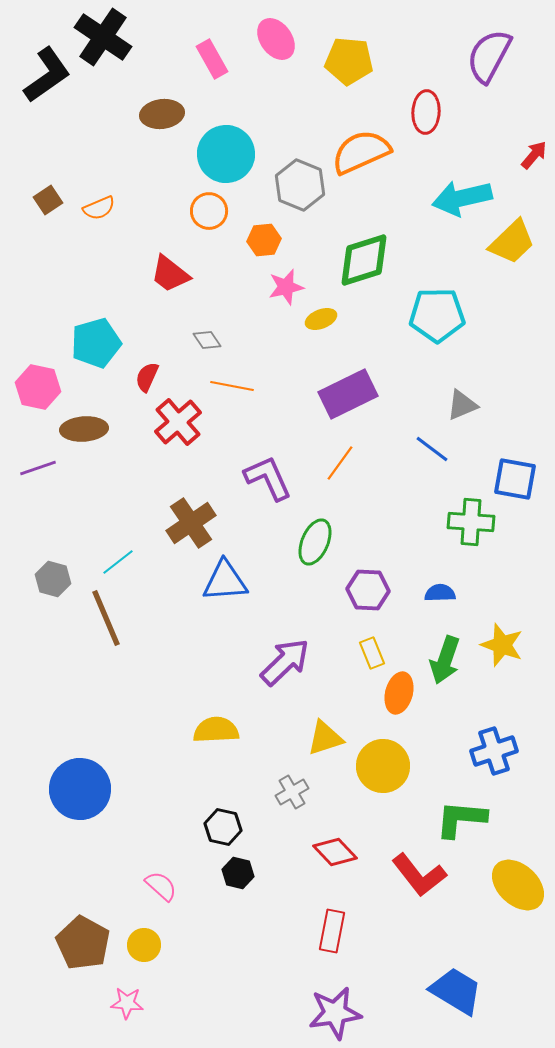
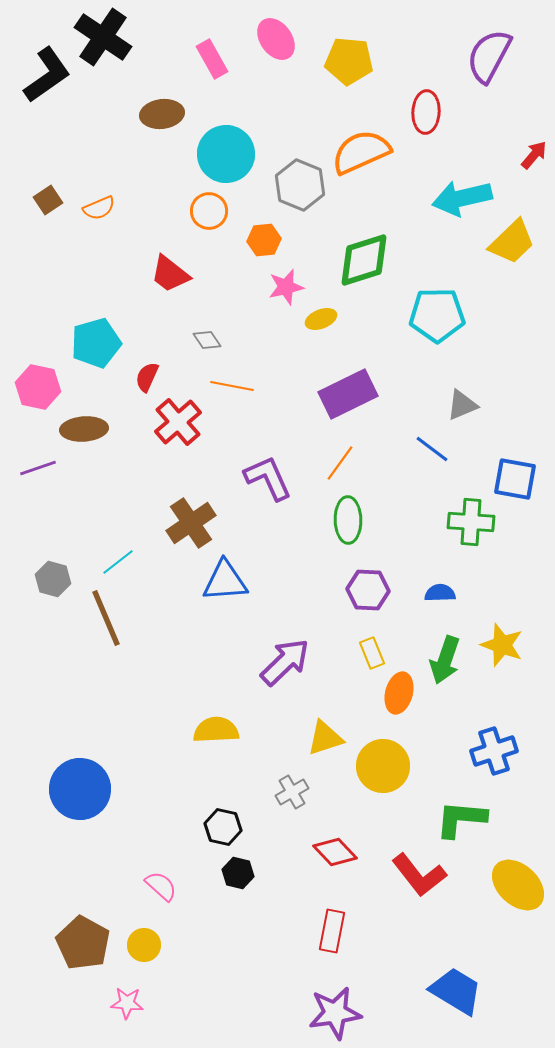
green ellipse at (315, 542): moved 33 px right, 22 px up; rotated 24 degrees counterclockwise
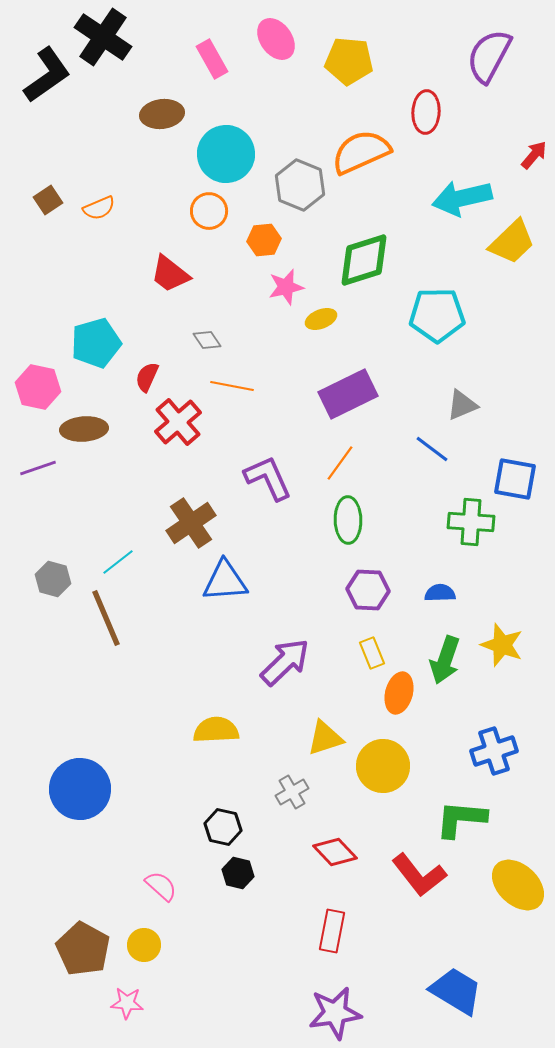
brown pentagon at (83, 943): moved 6 px down
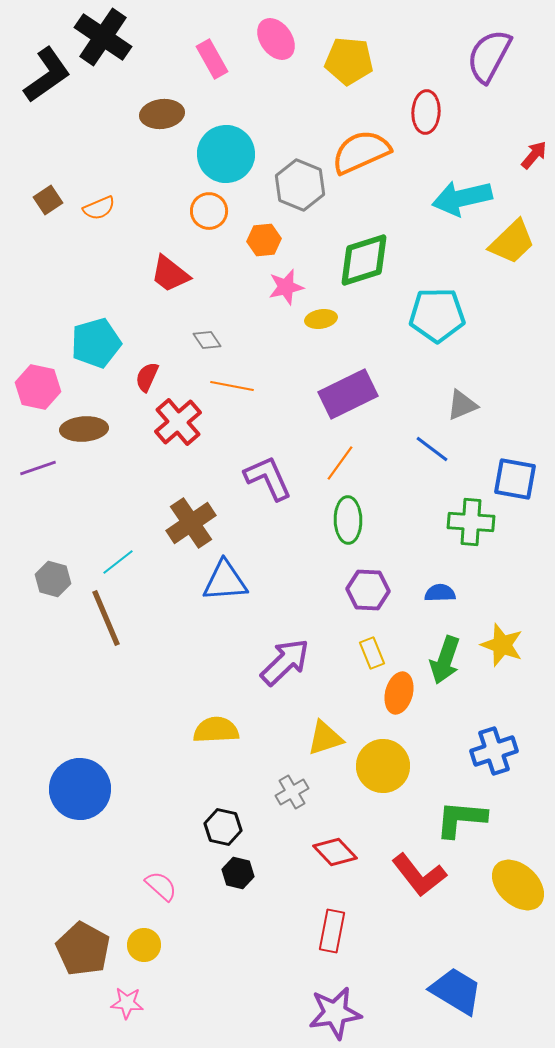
yellow ellipse at (321, 319): rotated 12 degrees clockwise
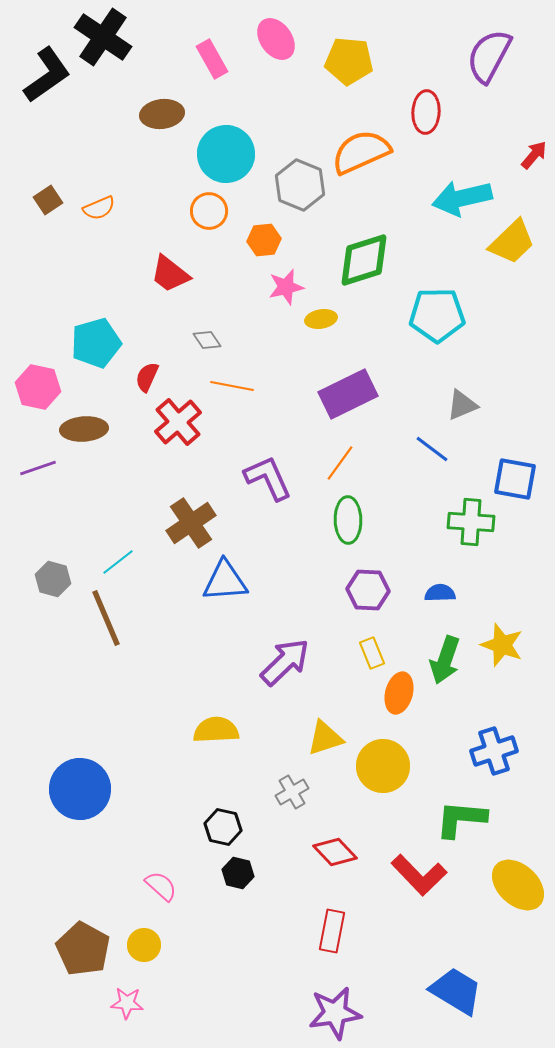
red L-shape at (419, 875): rotated 6 degrees counterclockwise
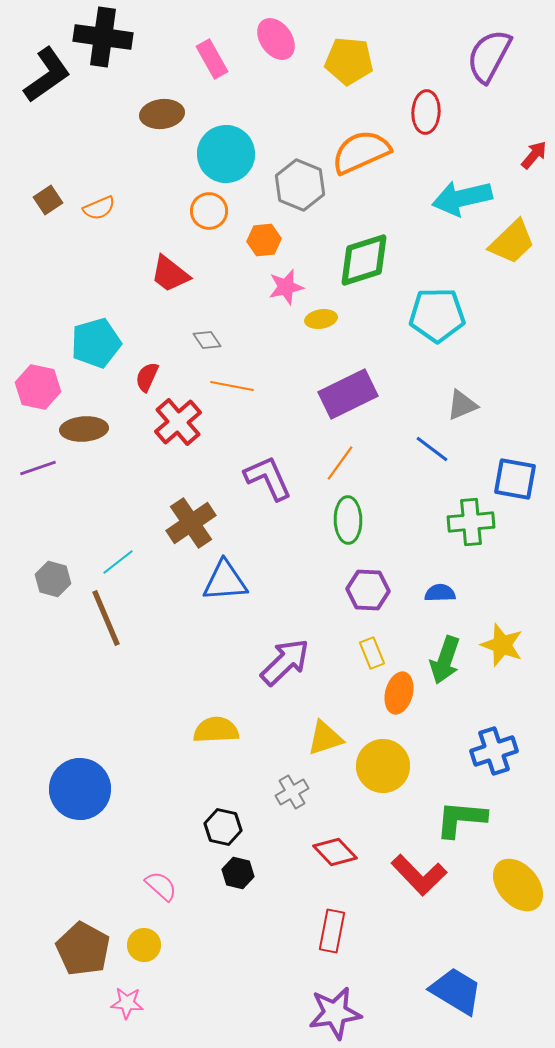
black cross at (103, 37): rotated 26 degrees counterclockwise
green cross at (471, 522): rotated 9 degrees counterclockwise
yellow ellipse at (518, 885): rotated 6 degrees clockwise
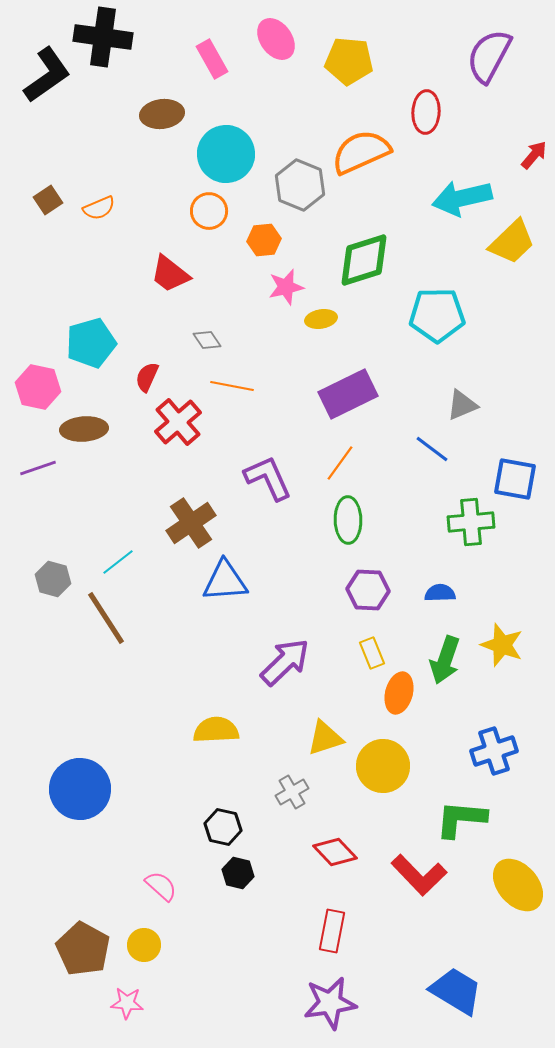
cyan pentagon at (96, 343): moved 5 px left
brown line at (106, 618): rotated 10 degrees counterclockwise
purple star at (335, 1013): moved 5 px left, 10 px up
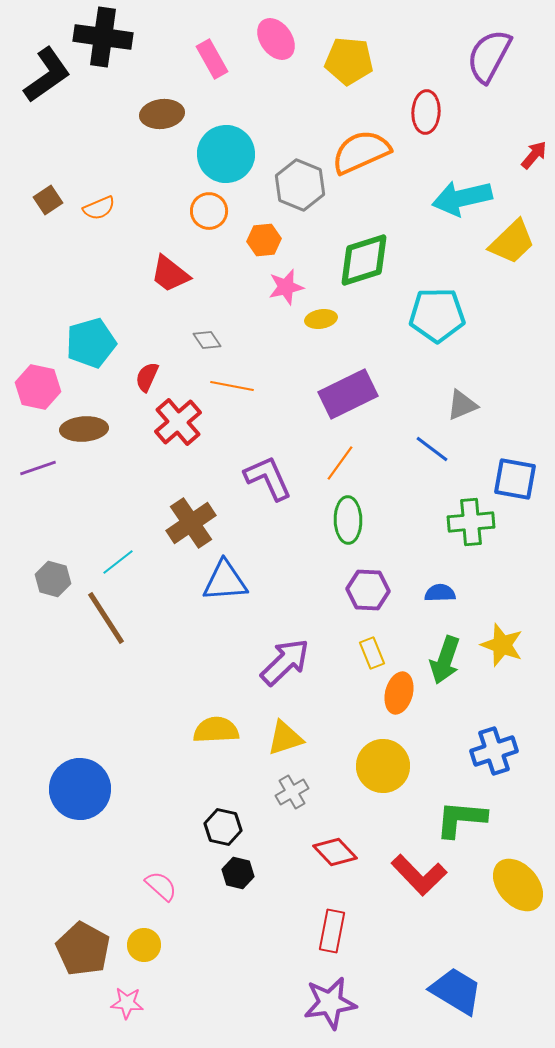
yellow triangle at (325, 738): moved 40 px left
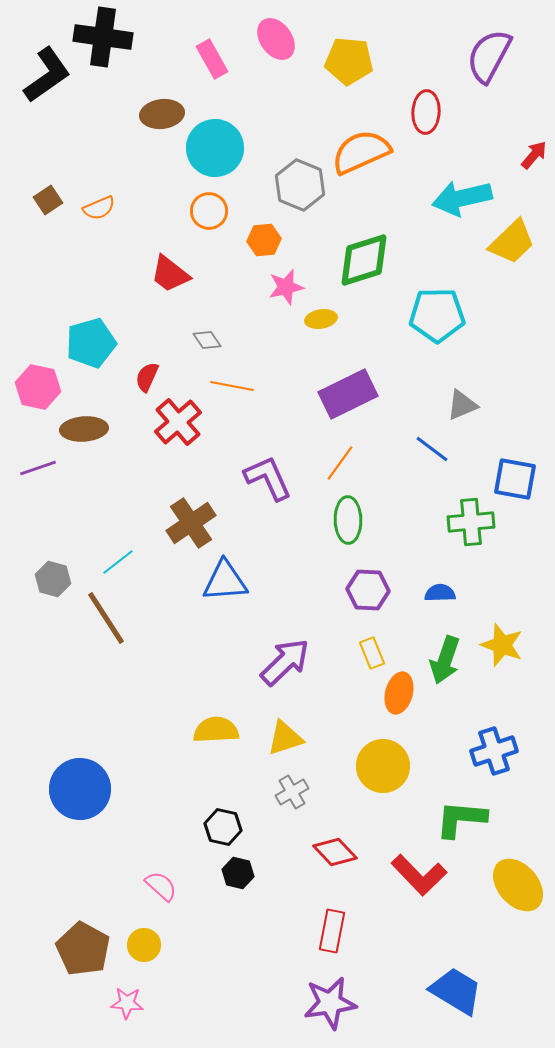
cyan circle at (226, 154): moved 11 px left, 6 px up
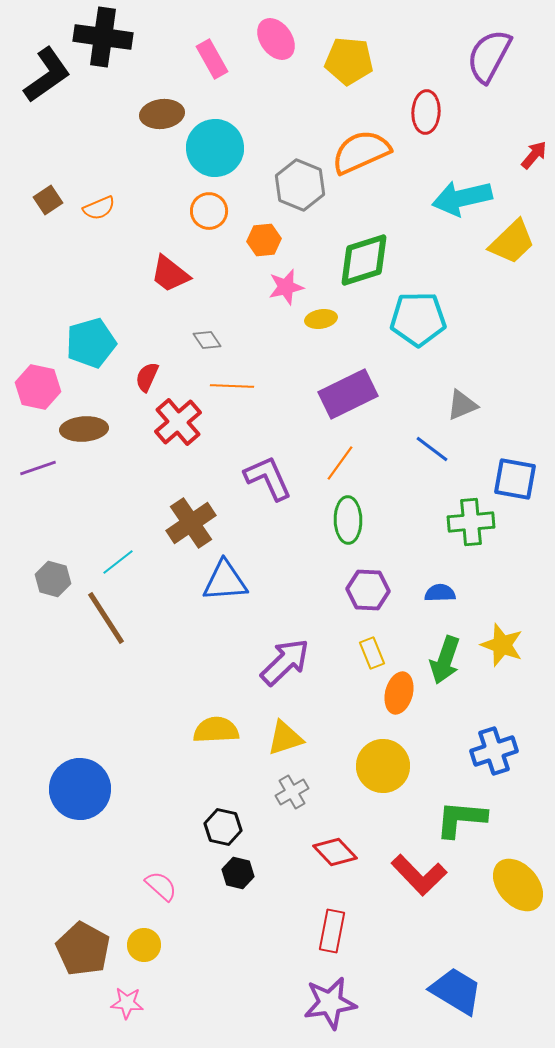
cyan pentagon at (437, 315): moved 19 px left, 4 px down
orange line at (232, 386): rotated 9 degrees counterclockwise
